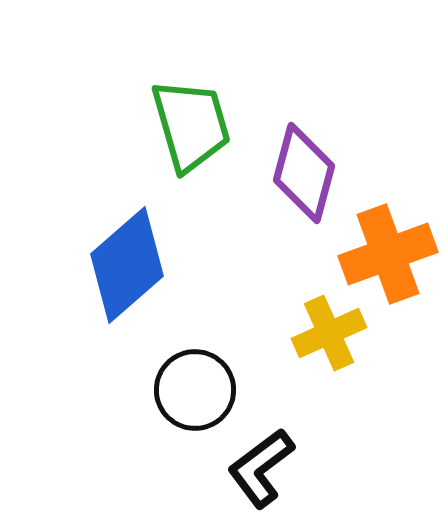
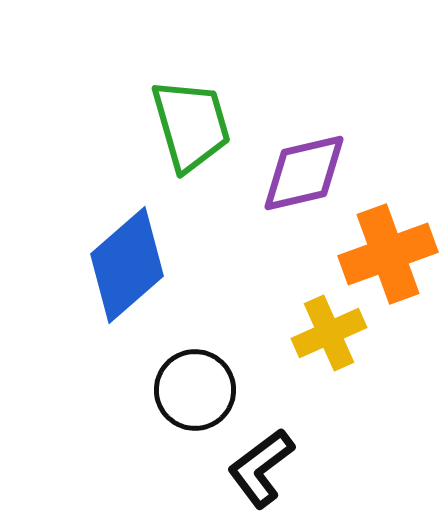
purple diamond: rotated 62 degrees clockwise
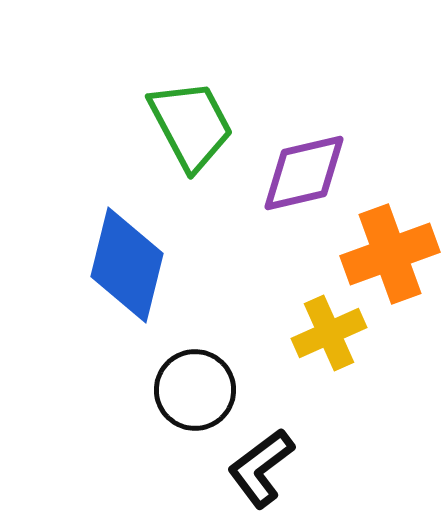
green trapezoid: rotated 12 degrees counterclockwise
orange cross: moved 2 px right
blue diamond: rotated 35 degrees counterclockwise
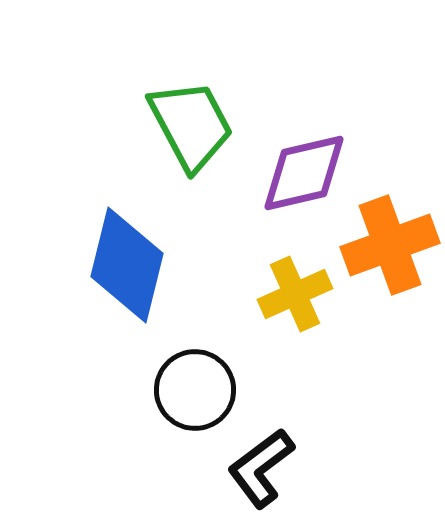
orange cross: moved 9 px up
yellow cross: moved 34 px left, 39 px up
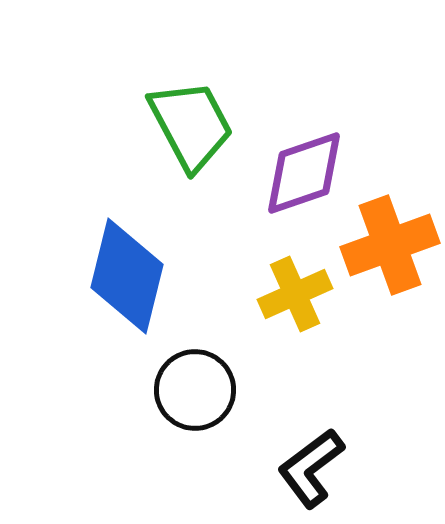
purple diamond: rotated 6 degrees counterclockwise
blue diamond: moved 11 px down
black L-shape: moved 50 px right
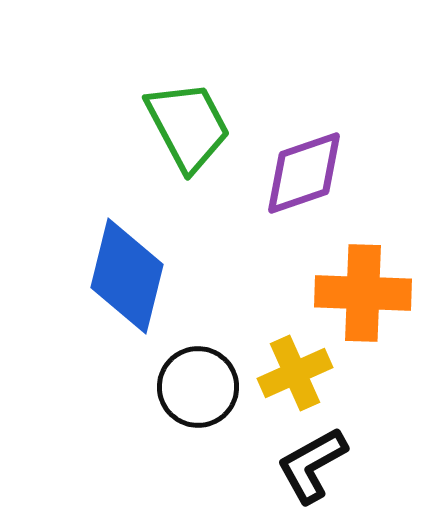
green trapezoid: moved 3 px left, 1 px down
orange cross: moved 27 px left, 48 px down; rotated 22 degrees clockwise
yellow cross: moved 79 px down
black circle: moved 3 px right, 3 px up
black L-shape: moved 1 px right, 3 px up; rotated 8 degrees clockwise
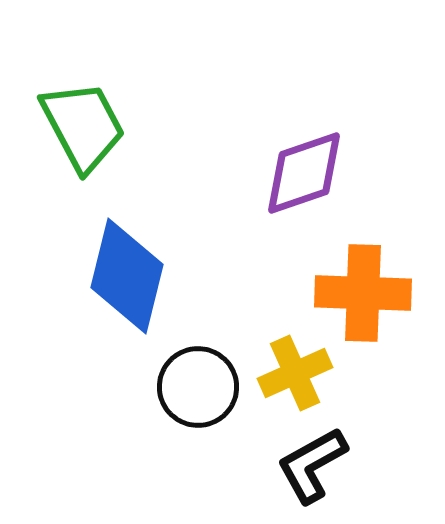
green trapezoid: moved 105 px left
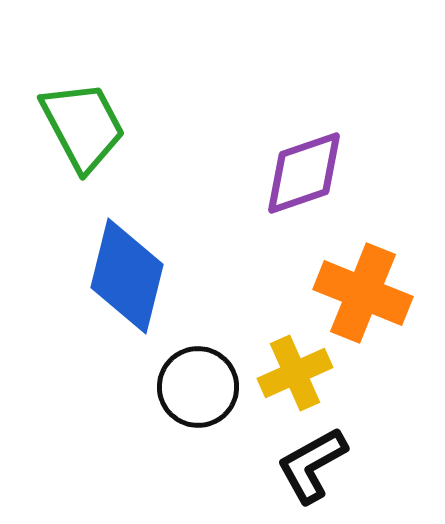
orange cross: rotated 20 degrees clockwise
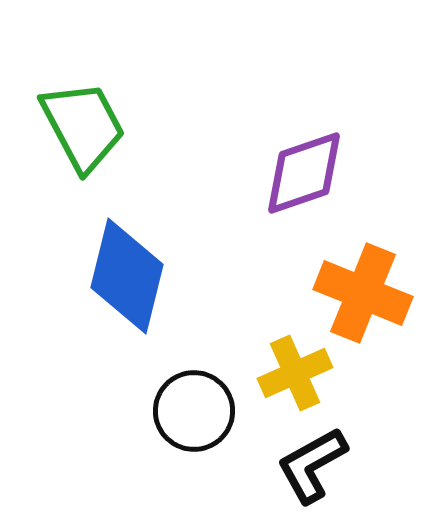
black circle: moved 4 px left, 24 px down
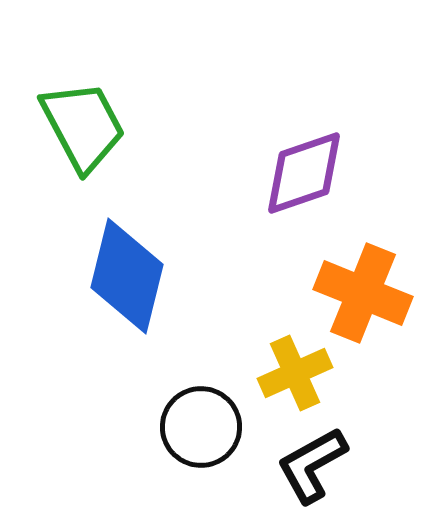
black circle: moved 7 px right, 16 px down
